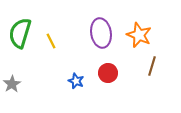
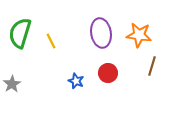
orange star: rotated 15 degrees counterclockwise
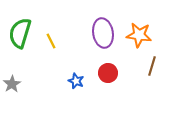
purple ellipse: moved 2 px right
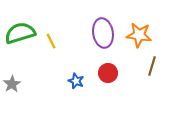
green semicircle: rotated 56 degrees clockwise
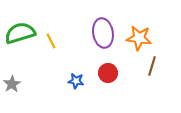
orange star: moved 3 px down
blue star: rotated 14 degrees counterclockwise
